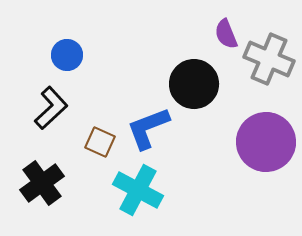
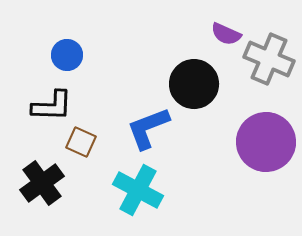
purple semicircle: rotated 44 degrees counterclockwise
black L-shape: moved 1 px right, 2 px up; rotated 45 degrees clockwise
brown square: moved 19 px left
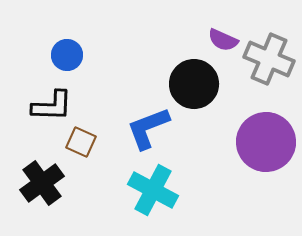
purple semicircle: moved 3 px left, 6 px down
cyan cross: moved 15 px right
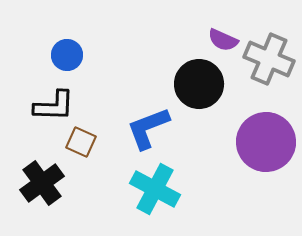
black circle: moved 5 px right
black L-shape: moved 2 px right
cyan cross: moved 2 px right, 1 px up
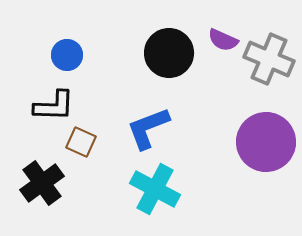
black circle: moved 30 px left, 31 px up
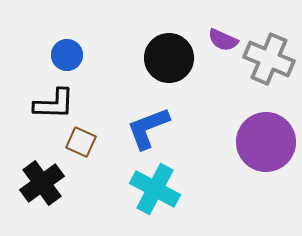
black circle: moved 5 px down
black L-shape: moved 2 px up
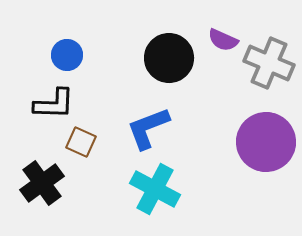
gray cross: moved 4 px down
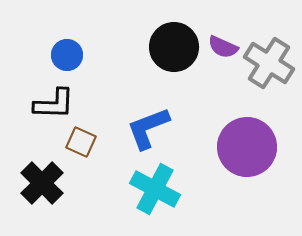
purple semicircle: moved 7 px down
black circle: moved 5 px right, 11 px up
gray cross: rotated 9 degrees clockwise
purple circle: moved 19 px left, 5 px down
black cross: rotated 9 degrees counterclockwise
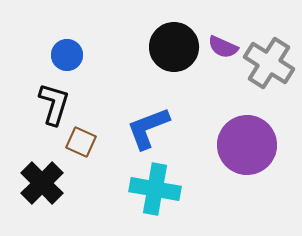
black L-shape: rotated 75 degrees counterclockwise
purple circle: moved 2 px up
cyan cross: rotated 18 degrees counterclockwise
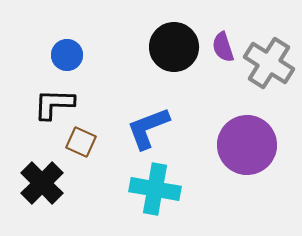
purple semicircle: rotated 48 degrees clockwise
black L-shape: rotated 105 degrees counterclockwise
